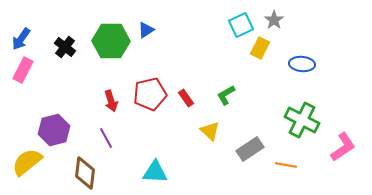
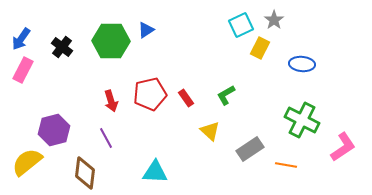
black cross: moved 3 px left
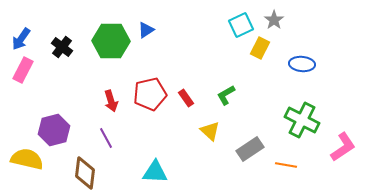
yellow semicircle: moved 3 px up; rotated 52 degrees clockwise
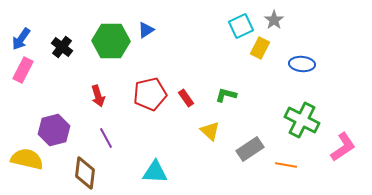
cyan square: moved 1 px down
green L-shape: rotated 45 degrees clockwise
red arrow: moved 13 px left, 5 px up
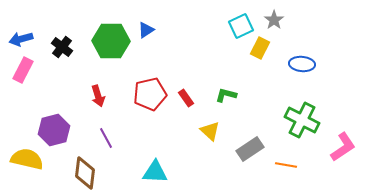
blue arrow: rotated 40 degrees clockwise
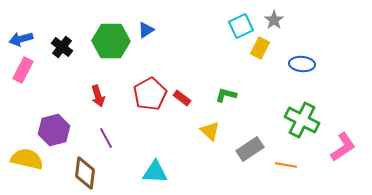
red pentagon: rotated 16 degrees counterclockwise
red rectangle: moved 4 px left; rotated 18 degrees counterclockwise
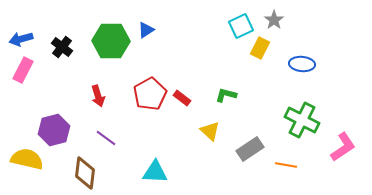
purple line: rotated 25 degrees counterclockwise
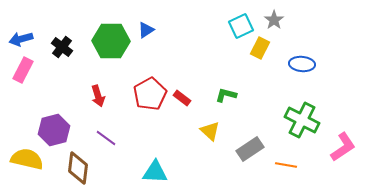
brown diamond: moved 7 px left, 5 px up
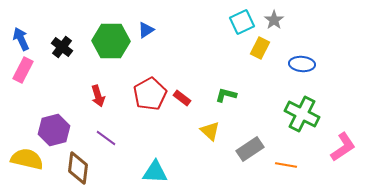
cyan square: moved 1 px right, 4 px up
blue arrow: rotated 80 degrees clockwise
green cross: moved 6 px up
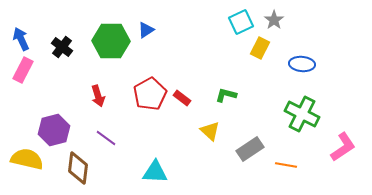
cyan square: moved 1 px left
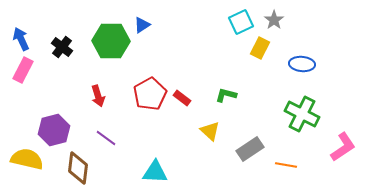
blue triangle: moved 4 px left, 5 px up
